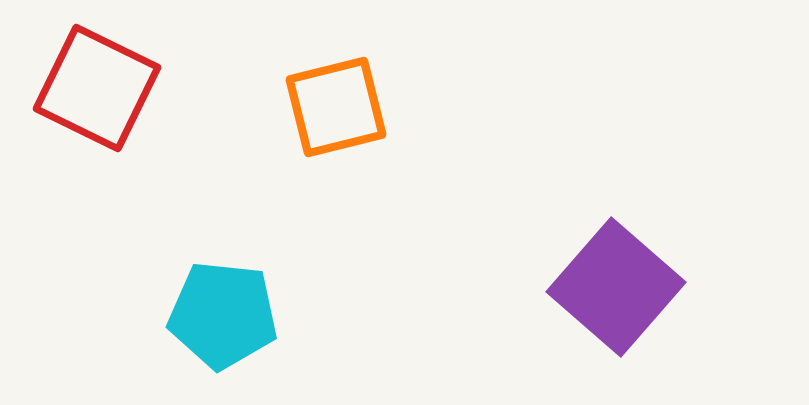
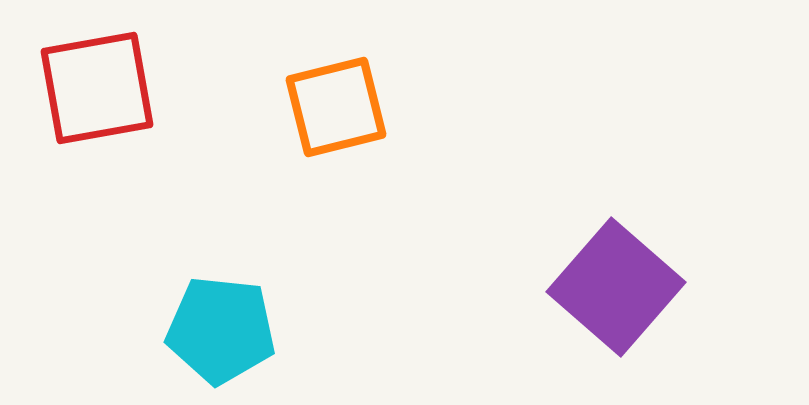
red square: rotated 36 degrees counterclockwise
cyan pentagon: moved 2 px left, 15 px down
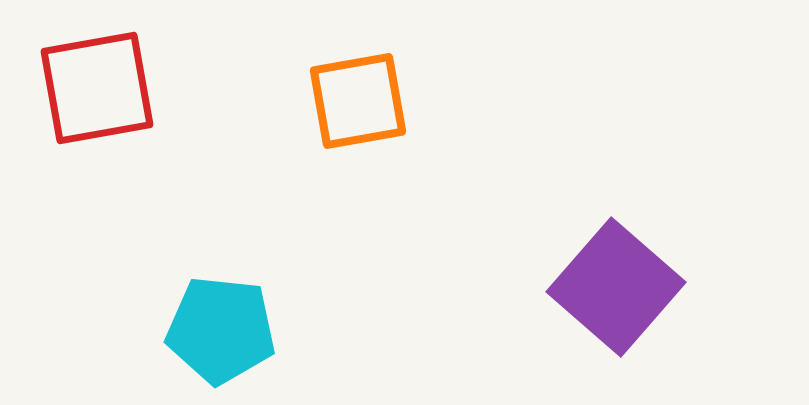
orange square: moved 22 px right, 6 px up; rotated 4 degrees clockwise
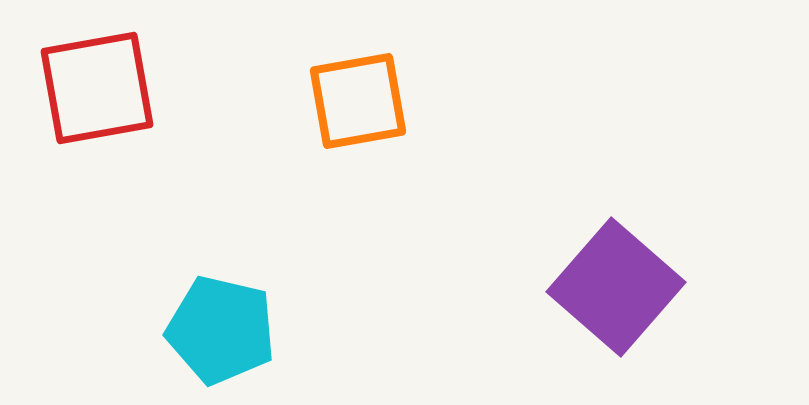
cyan pentagon: rotated 7 degrees clockwise
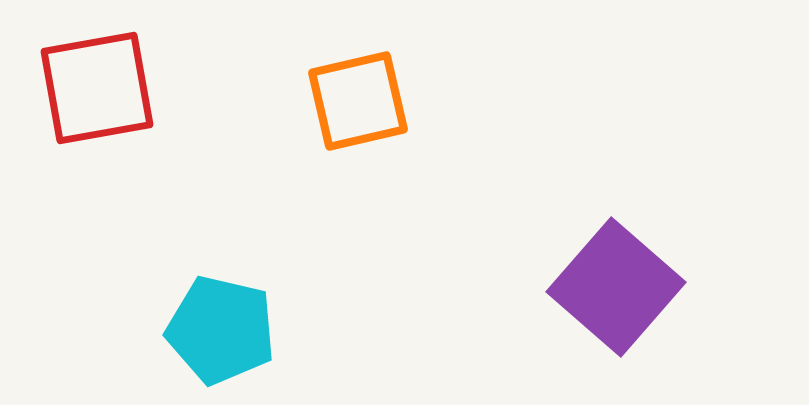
orange square: rotated 3 degrees counterclockwise
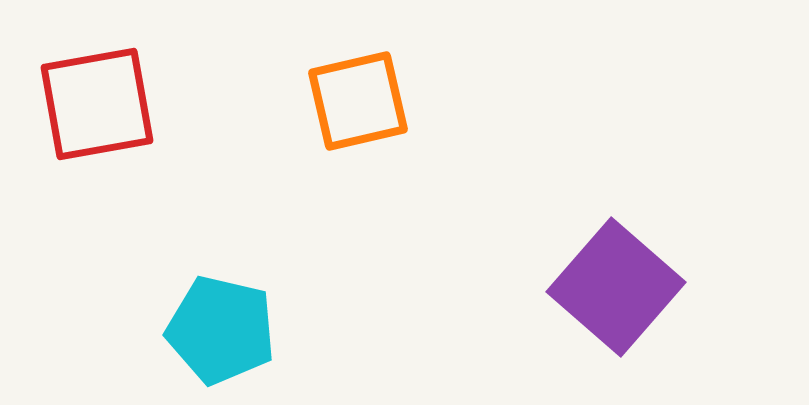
red square: moved 16 px down
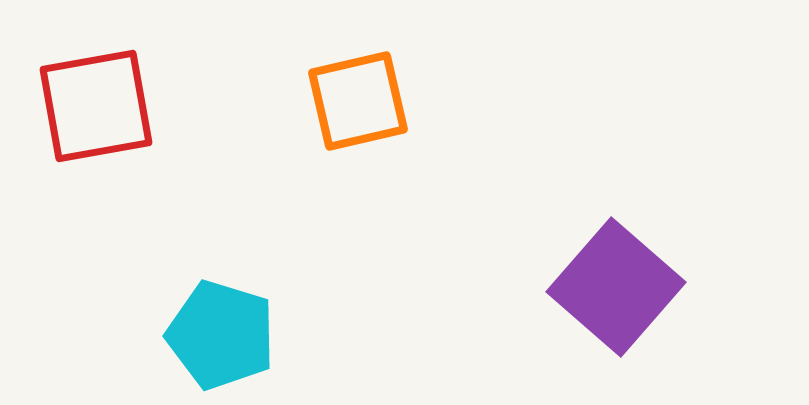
red square: moved 1 px left, 2 px down
cyan pentagon: moved 5 px down; rotated 4 degrees clockwise
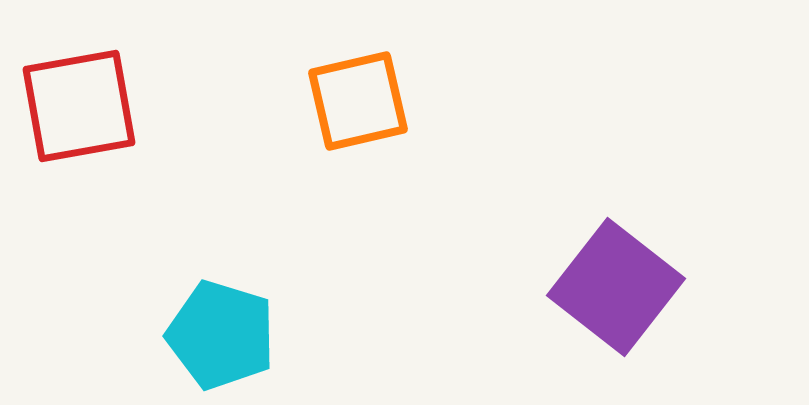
red square: moved 17 px left
purple square: rotated 3 degrees counterclockwise
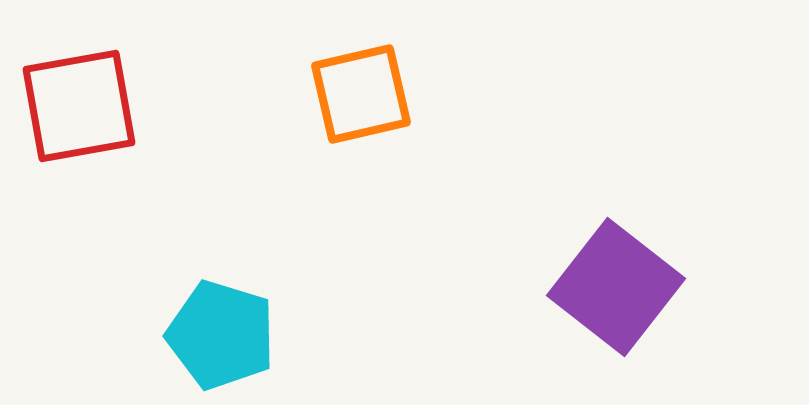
orange square: moved 3 px right, 7 px up
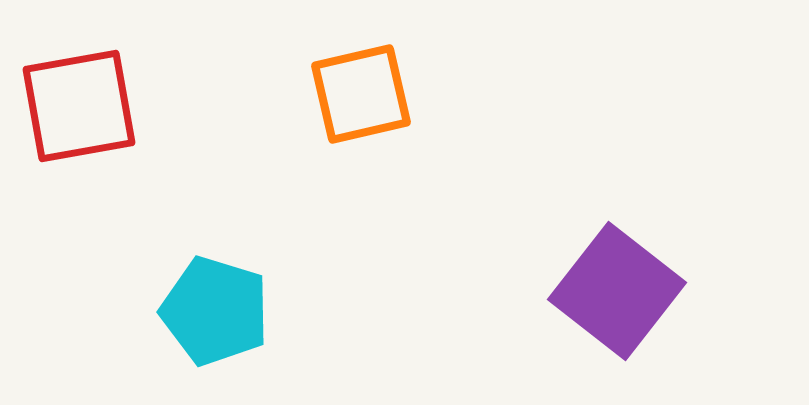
purple square: moved 1 px right, 4 px down
cyan pentagon: moved 6 px left, 24 px up
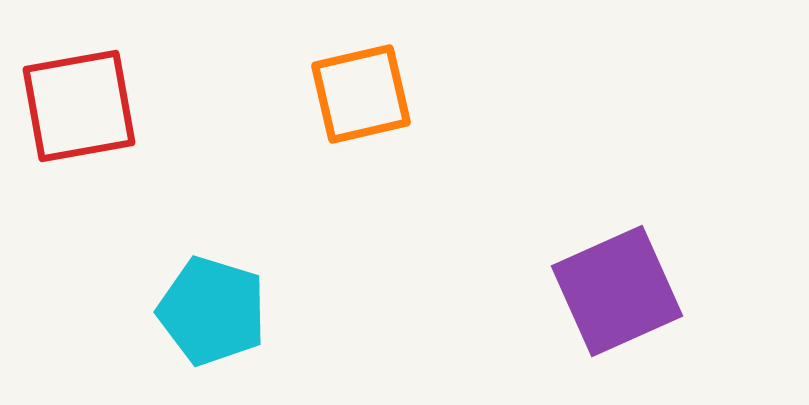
purple square: rotated 28 degrees clockwise
cyan pentagon: moved 3 px left
